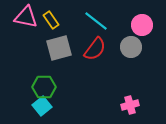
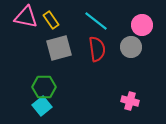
red semicircle: moved 2 px right; rotated 45 degrees counterclockwise
pink cross: moved 4 px up; rotated 30 degrees clockwise
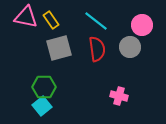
gray circle: moved 1 px left
pink cross: moved 11 px left, 5 px up
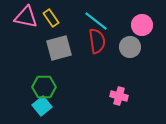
yellow rectangle: moved 2 px up
red semicircle: moved 8 px up
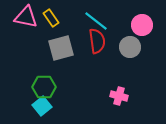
gray square: moved 2 px right
